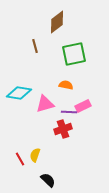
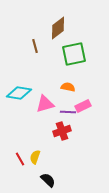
brown diamond: moved 1 px right, 6 px down
orange semicircle: moved 2 px right, 2 px down
purple line: moved 1 px left
red cross: moved 1 px left, 2 px down
yellow semicircle: moved 2 px down
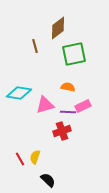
pink triangle: moved 1 px down
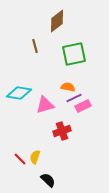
brown diamond: moved 1 px left, 7 px up
purple line: moved 6 px right, 14 px up; rotated 28 degrees counterclockwise
red line: rotated 16 degrees counterclockwise
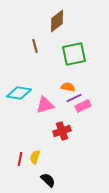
red line: rotated 56 degrees clockwise
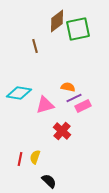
green square: moved 4 px right, 25 px up
red cross: rotated 30 degrees counterclockwise
black semicircle: moved 1 px right, 1 px down
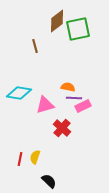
purple line: rotated 28 degrees clockwise
red cross: moved 3 px up
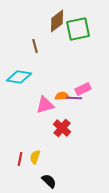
orange semicircle: moved 6 px left, 9 px down; rotated 16 degrees counterclockwise
cyan diamond: moved 16 px up
pink rectangle: moved 17 px up
